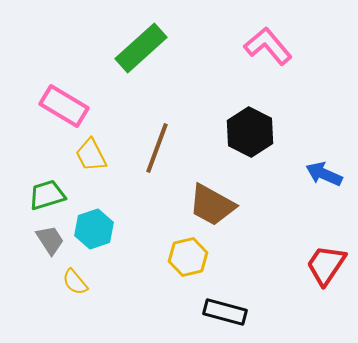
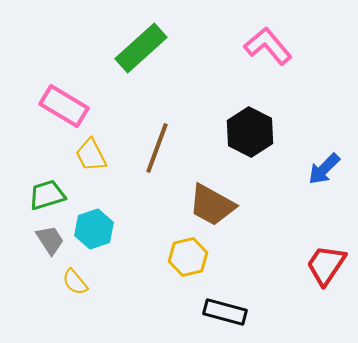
blue arrow: moved 5 px up; rotated 69 degrees counterclockwise
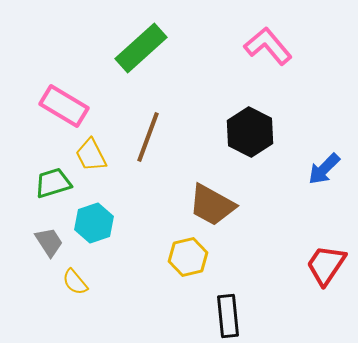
brown line: moved 9 px left, 11 px up
green trapezoid: moved 6 px right, 12 px up
cyan hexagon: moved 6 px up
gray trapezoid: moved 1 px left, 2 px down
black rectangle: moved 3 px right, 4 px down; rotated 69 degrees clockwise
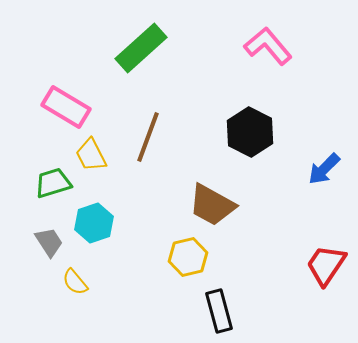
pink rectangle: moved 2 px right, 1 px down
black rectangle: moved 9 px left, 5 px up; rotated 9 degrees counterclockwise
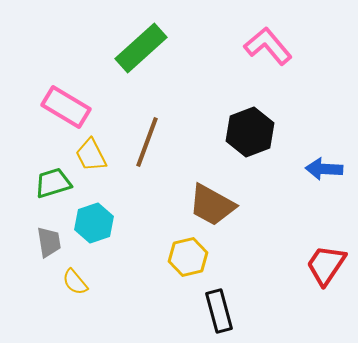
black hexagon: rotated 12 degrees clockwise
brown line: moved 1 px left, 5 px down
blue arrow: rotated 48 degrees clockwise
gray trapezoid: rotated 24 degrees clockwise
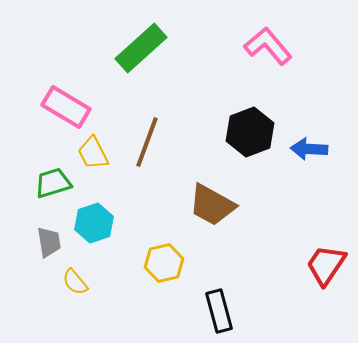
yellow trapezoid: moved 2 px right, 2 px up
blue arrow: moved 15 px left, 20 px up
yellow hexagon: moved 24 px left, 6 px down
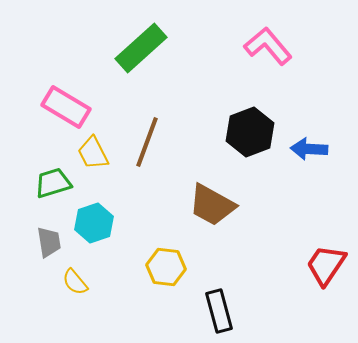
yellow hexagon: moved 2 px right, 4 px down; rotated 21 degrees clockwise
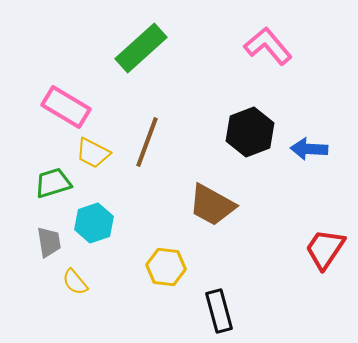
yellow trapezoid: rotated 36 degrees counterclockwise
red trapezoid: moved 1 px left, 16 px up
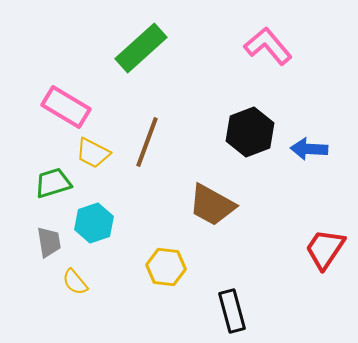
black rectangle: moved 13 px right
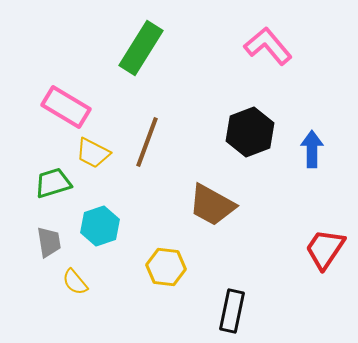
green rectangle: rotated 16 degrees counterclockwise
blue arrow: moved 3 px right; rotated 87 degrees clockwise
cyan hexagon: moved 6 px right, 3 px down
black rectangle: rotated 27 degrees clockwise
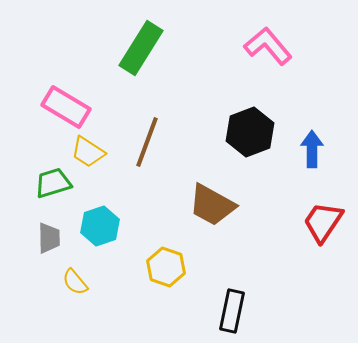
yellow trapezoid: moved 5 px left, 1 px up; rotated 6 degrees clockwise
gray trapezoid: moved 4 px up; rotated 8 degrees clockwise
red trapezoid: moved 2 px left, 27 px up
yellow hexagon: rotated 12 degrees clockwise
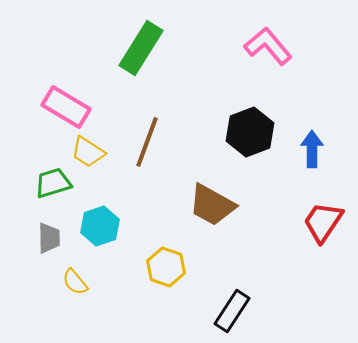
black rectangle: rotated 21 degrees clockwise
